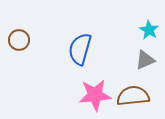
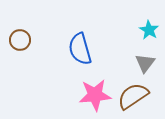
brown circle: moved 1 px right
blue semicircle: rotated 32 degrees counterclockwise
gray triangle: moved 3 px down; rotated 30 degrees counterclockwise
brown semicircle: rotated 28 degrees counterclockwise
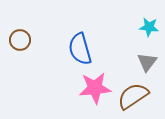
cyan star: moved 3 px up; rotated 24 degrees counterclockwise
gray triangle: moved 2 px right, 1 px up
pink star: moved 7 px up
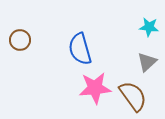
gray triangle: rotated 10 degrees clockwise
brown semicircle: rotated 88 degrees clockwise
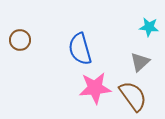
gray triangle: moved 7 px left
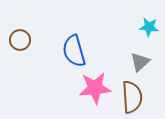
blue semicircle: moved 6 px left, 2 px down
brown semicircle: moved 1 px left, 1 px down; rotated 32 degrees clockwise
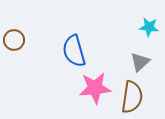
brown circle: moved 6 px left
brown semicircle: rotated 12 degrees clockwise
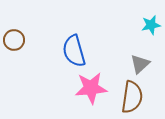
cyan star: moved 2 px right, 2 px up; rotated 18 degrees counterclockwise
gray triangle: moved 2 px down
pink star: moved 4 px left
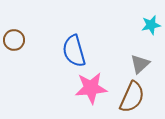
brown semicircle: rotated 16 degrees clockwise
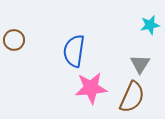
cyan star: moved 1 px left
blue semicircle: rotated 24 degrees clockwise
gray triangle: rotated 15 degrees counterclockwise
